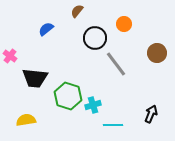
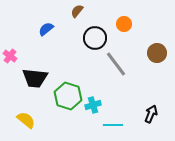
yellow semicircle: rotated 48 degrees clockwise
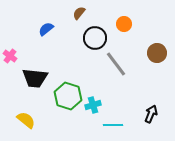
brown semicircle: moved 2 px right, 2 px down
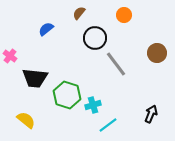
orange circle: moved 9 px up
green hexagon: moved 1 px left, 1 px up
cyan line: moved 5 px left; rotated 36 degrees counterclockwise
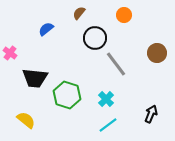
pink cross: moved 3 px up
cyan cross: moved 13 px right, 6 px up; rotated 28 degrees counterclockwise
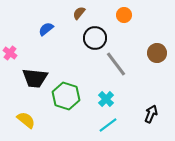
green hexagon: moved 1 px left, 1 px down
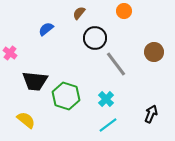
orange circle: moved 4 px up
brown circle: moved 3 px left, 1 px up
black trapezoid: moved 3 px down
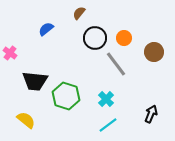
orange circle: moved 27 px down
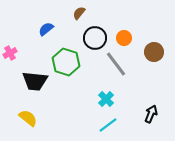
pink cross: rotated 24 degrees clockwise
green hexagon: moved 34 px up
yellow semicircle: moved 2 px right, 2 px up
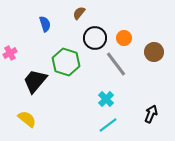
blue semicircle: moved 1 px left, 5 px up; rotated 112 degrees clockwise
black trapezoid: rotated 124 degrees clockwise
yellow semicircle: moved 1 px left, 1 px down
